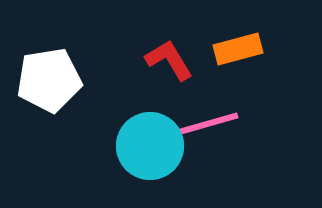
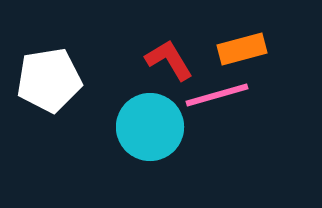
orange rectangle: moved 4 px right
pink line: moved 10 px right, 29 px up
cyan circle: moved 19 px up
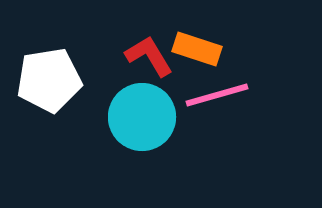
orange rectangle: moved 45 px left; rotated 33 degrees clockwise
red L-shape: moved 20 px left, 4 px up
cyan circle: moved 8 px left, 10 px up
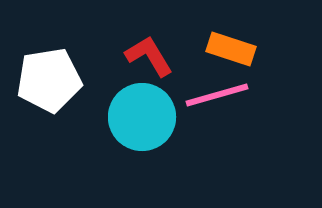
orange rectangle: moved 34 px right
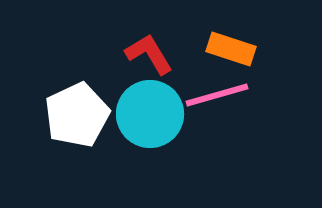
red L-shape: moved 2 px up
white pentagon: moved 28 px right, 35 px down; rotated 16 degrees counterclockwise
cyan circle: moved 8 px right, 3 px up
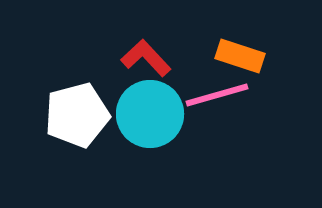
orange rectangle: moved 9 px right, 7 px down
red L-shape: moved 3 px left, 4 px down; rotated 12 degrees counterclockwise
white pentagon: rotated 10 degrees clockwise
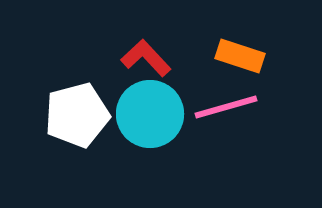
pink line: moved 9 px right, 12 px down
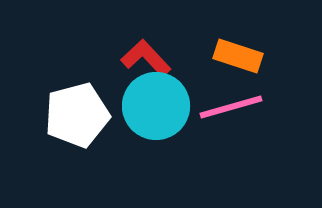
orange rectangle: moved 2 px left
pink line: moved 5 px right
cyan circle: moved 6 px right, 8 px up
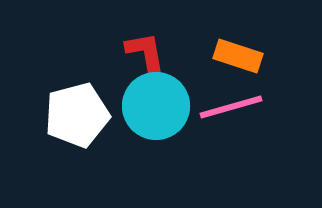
red L-shape: moved 4 px up; rotated 33 degrees clockwise
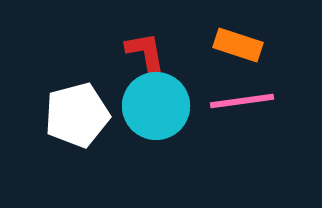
orange rectangle: moved 11 px up
pink line: moved 11 px right, 6 px up; rotated 8 degrees clockwise
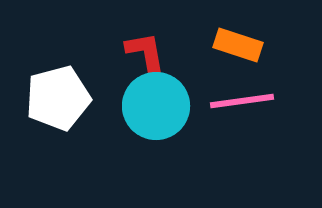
white pentagon: moved 19 px left, 17 px up
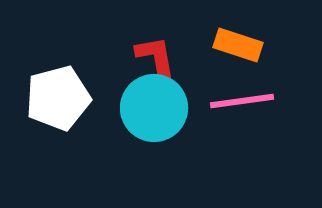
red L-shape: moved 10 px right, 4 px down
cyan circle: moved 2 px left, 2 px down
